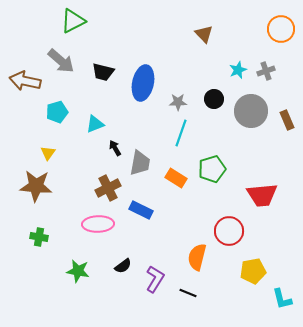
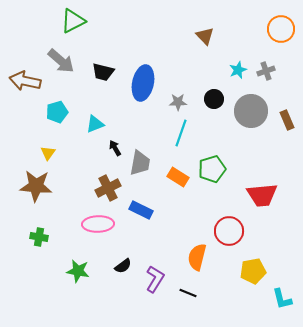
brown triangle: moved 1 px right, 2 px down
orange rectangle: moved 2 px right, 1 px up
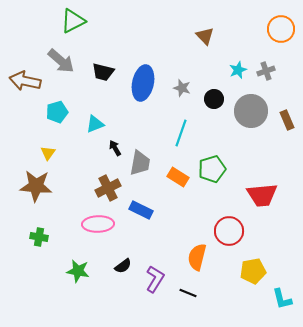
gray star: moved 4 px right, 14 px up; rotated 18 degrees clockwise
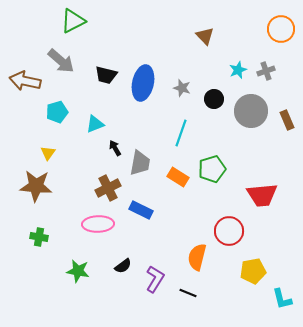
black trapezoid: moved 3 px right, 3 px down
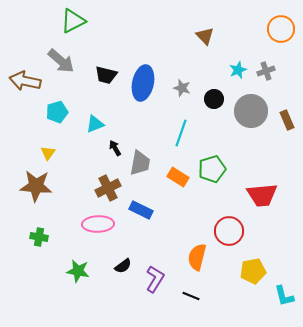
black line: moved 3 px right, 3 px down
cyan L-shape: moved 2 px right, 3 px up
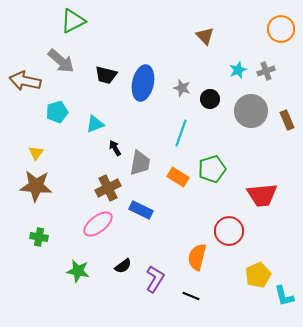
black circle: moved 4 px left
yellow triangle: moved 12 px left
pink ellipse: rotated 36 degrees counterclockwise
yellow pentagon: moved 5 px right, 4 px down; rotated 15 degrees counterclockwise
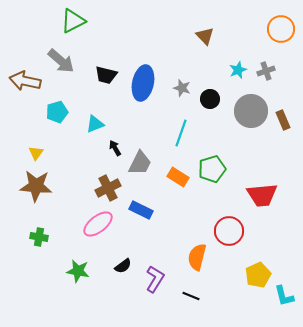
brown rectangle: moved 4 px left
gray trapezoid: rotated 16 degrees clockwise
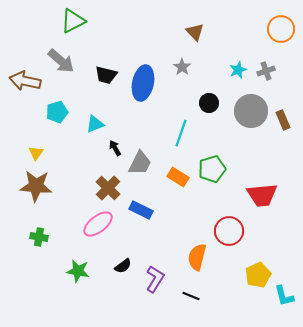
brown triangle: moved 10 px left, 4 px up
gray star: moved 21 px up; rotated 18 degrees clockwise
black circle: moved 1 px left, 4 px down
brown cross: rotated 20 degrees counterclockwise
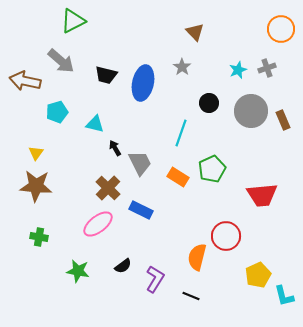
gray cross: moved 1 px right, 3 px up
cyan triangle: rotated 36 degrees clockwise
gray trapezoid: rotated 52 degrees counterclockwise
green pentagon: rotated 8 degrees counterclockwise
red circle: moved 3 px left, 5 px down
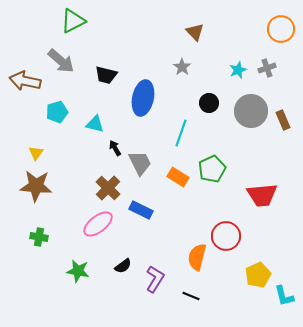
blue ellipse: moved 15 px down
